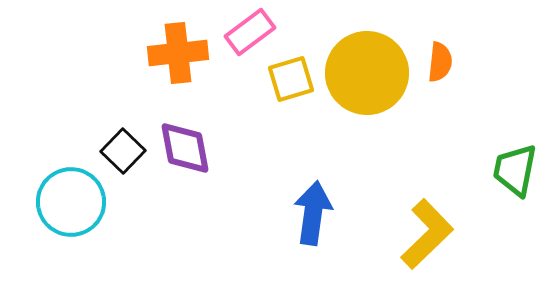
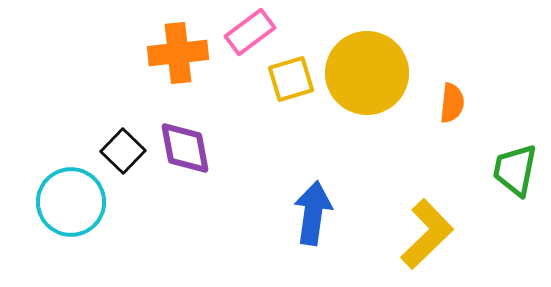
orange semicircle: moved 12 px right, 41 px down
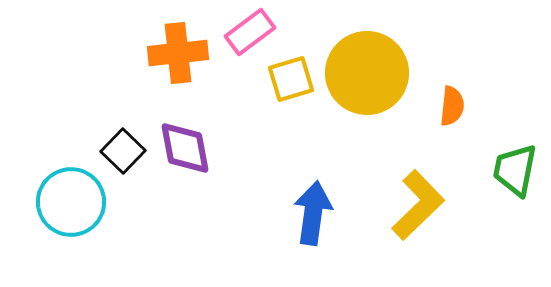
orange semicircle: moved 3 px down
yellow L-shape: moved 9 px left, 29 px up
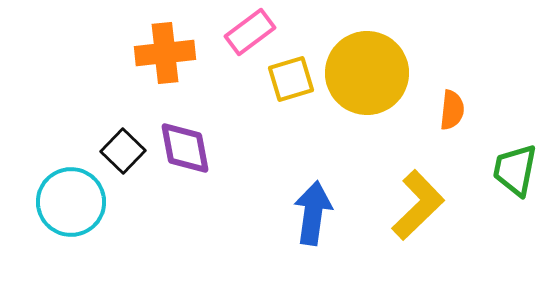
orange cross: moved 13 px left
orange semicircle: moved 4 px down
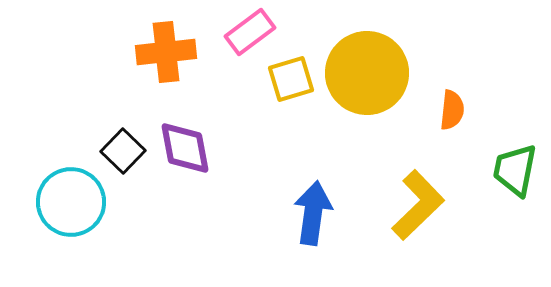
orange cross: moved 1 px right, 1 px up
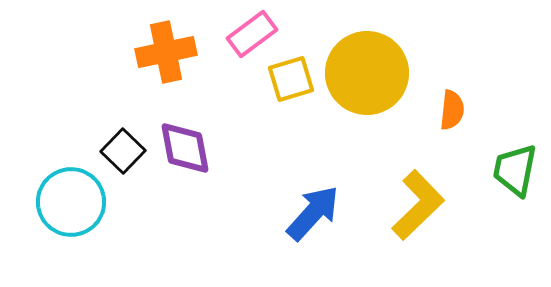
pink rectangle: moved 2 px right, 2 px down
orange cross: rotated 6 degrees counterclockwise
blue arrow: rotated 34 degrees clockwise
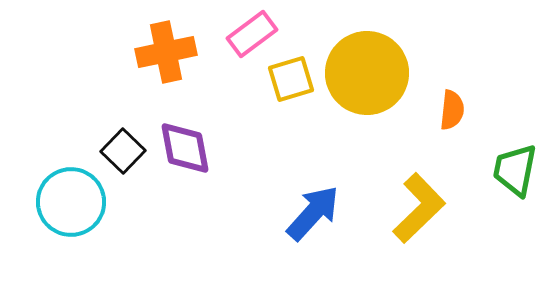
yellow L-shape: moved 1 px right, 3 px down
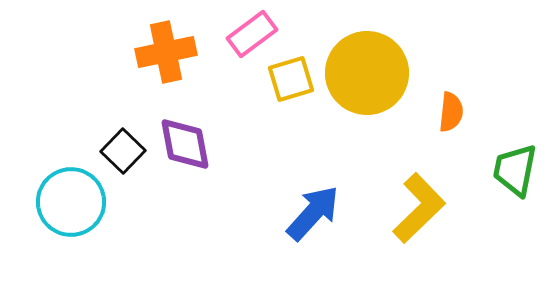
orange semicircle: moved 1 px left, 2 px down
purple diamond: moved 4 px up
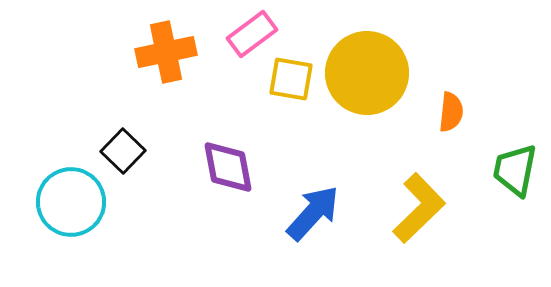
yellow square: rotated 27 degrees clockwise
purple diamond: moved 43 px right, 23 px down
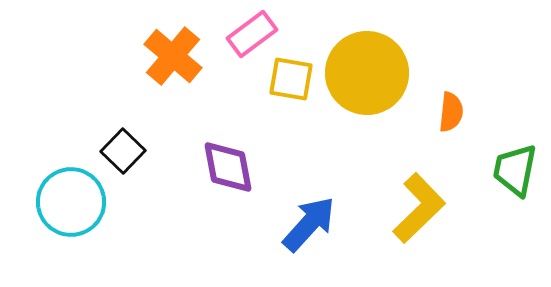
orange cross: moved 7 px right, 4 px down; rotated 38 degrees counterclockwise
blue arrow: moved 4 px left, 11 px down
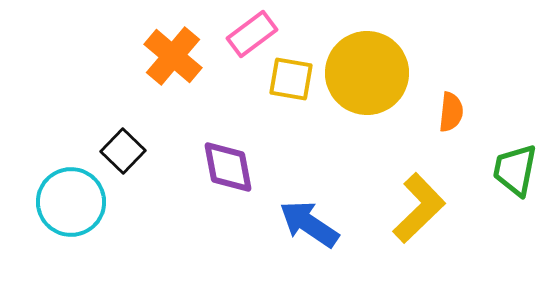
blue arrow: rotated 98 degrees counterclockwise
